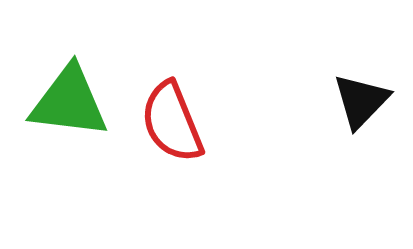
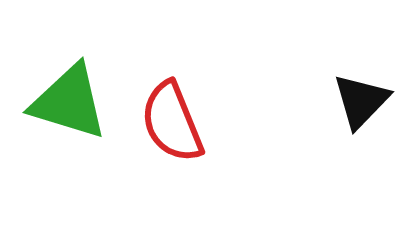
green triangle: rotated 10 degrees clockwise
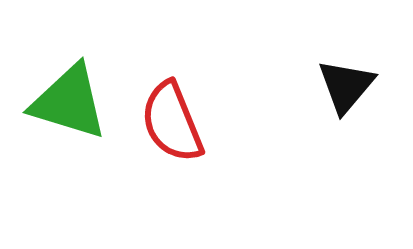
black triangle: moved 15 px left, 15 px up; rotated 4 degrees counterclockwise
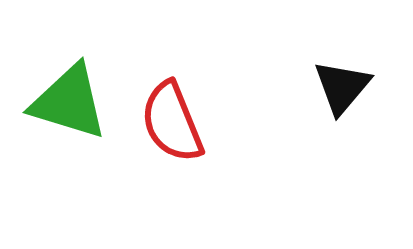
black triangle: moved 4 px left, 1 px down
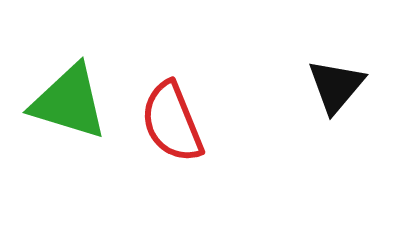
black triangle: moved 6 px left, 1 px up
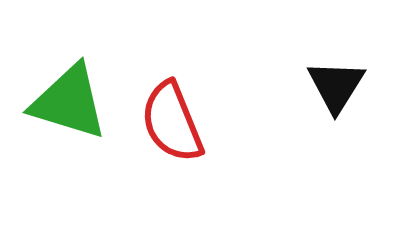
black triangle: rotated 8 degrees counterclockwise
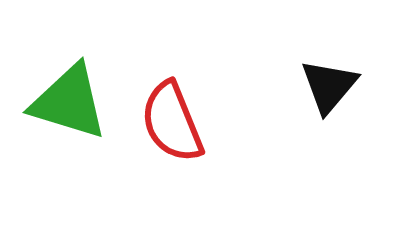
black triangle: moved 7 px left; rotated 8 degrees clockwise
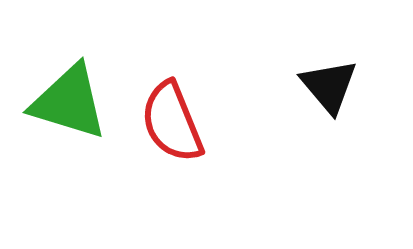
black triangle: rotated 20 degrees counterclockwise
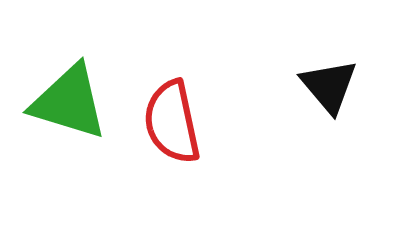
red semicircle: rotated 10 degrees clockwise
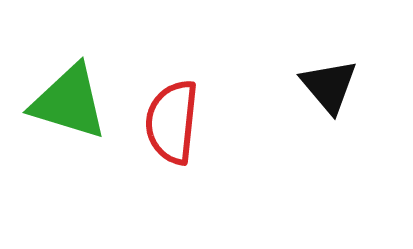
red semicircle: rotated 18 degrees clockwise
